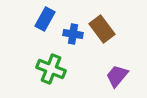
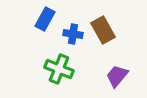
brown rectangle: moved 1 px right, 1 px down; rotated 8 degrees clockwise
green cross: moved 8 px right
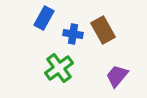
blue rectangle: moved 1 px left, 1 px up
green cross: moved 1 px up; rotated 32 degrees clockwise
